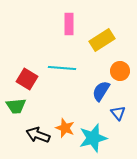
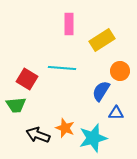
green trapezoid: moved 1 px up
blue triangle: moved 2 px left; rotated 49 degrees counterclockwise
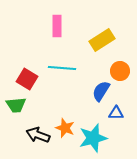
pink rectangle: moved 12 px left, 2 px down
